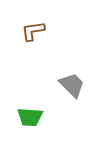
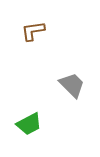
green trapezoid: moved 1 px left, 7 px down; rotated 32 degrees counterclockwise
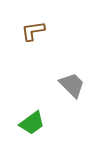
green trapezoid: moved 3 px right, 1 px up; rotated 8 degrees counterclockwise
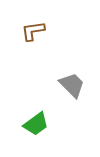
green trapezoid: moved 4 px right, 1 px down
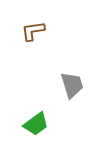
gray trapezoid: rotated 28 degrees clockwise
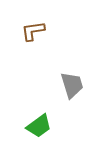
green trapezoid: moved 3 px right, 2 px down
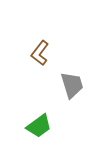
brown L-shape: moved 7 px right, 22 px down; rotated 45 degrees counterclockwise
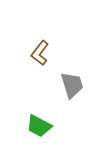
green trapezoid: rotated 64 degrees clockwise
